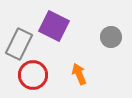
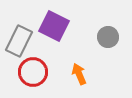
gray circle: moved 3 px left
gray rectangle: moved 3 px up
red circle: moved 3 px up
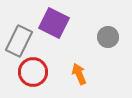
purple square: moved 3 px up
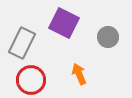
purple square: moved 10 px right
gray rectangle: moved 3 px right, 2 px down
red circle: moved 2 px left, 8 px down
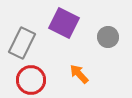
orange arrow: rotated 20 degrees counterclockwise
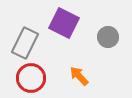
gray rectangle: moved 3 px right
orange arrow: moved 2 px down
red circle: moved 2 px up
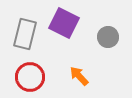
gray rectangle: moved 9 px up; rotated 12 degrees counterclockwise
red circle: moved 1 px left, 1 px up
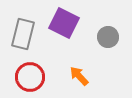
gray rectangle: moved 2 px left
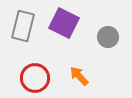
gray rectangle: moved 8 px up
red circle: moved 5 px right, 1 px down
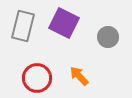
red circle: moved 2 px right
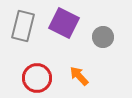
gray circle: moved 5 px left
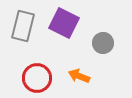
gray circle: moved 6 px down
orange arrow: rotated 25 degrees counterclockwise
